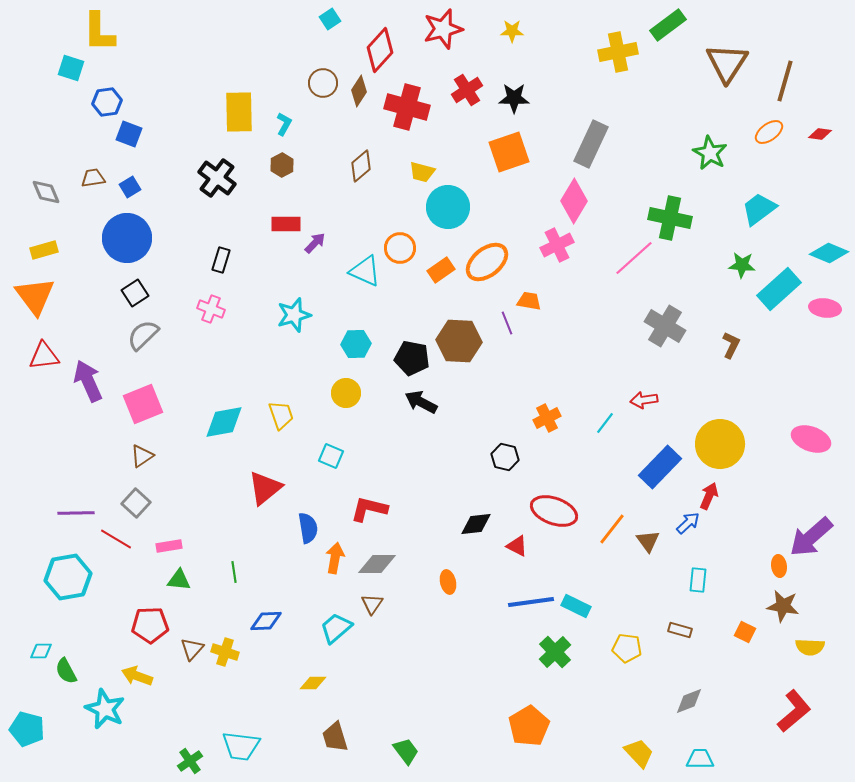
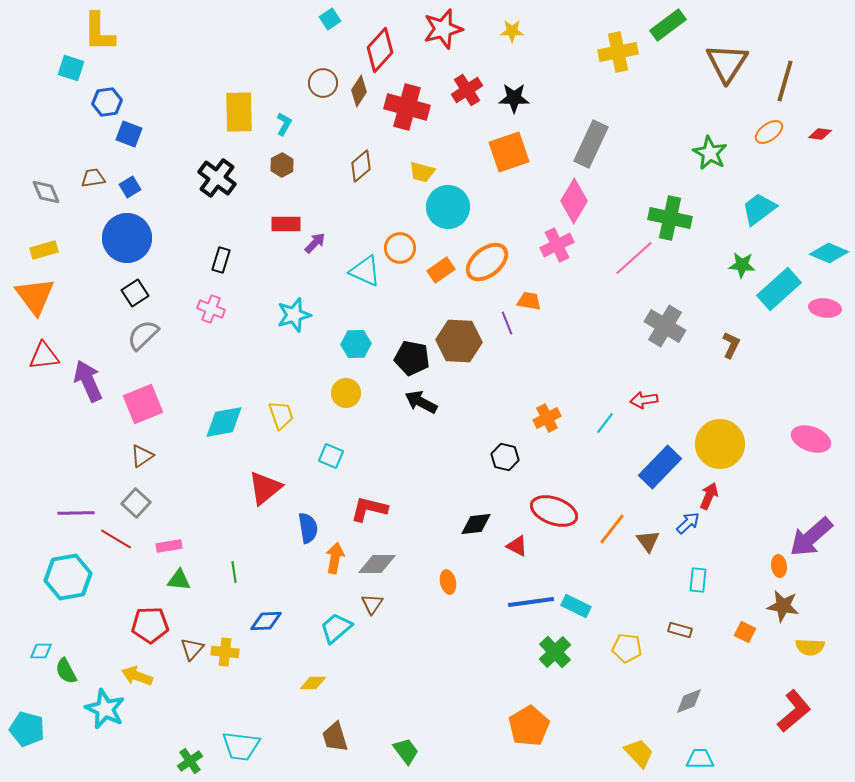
yellow cross at (225, 652): rotated 12 degrees counterclockwise
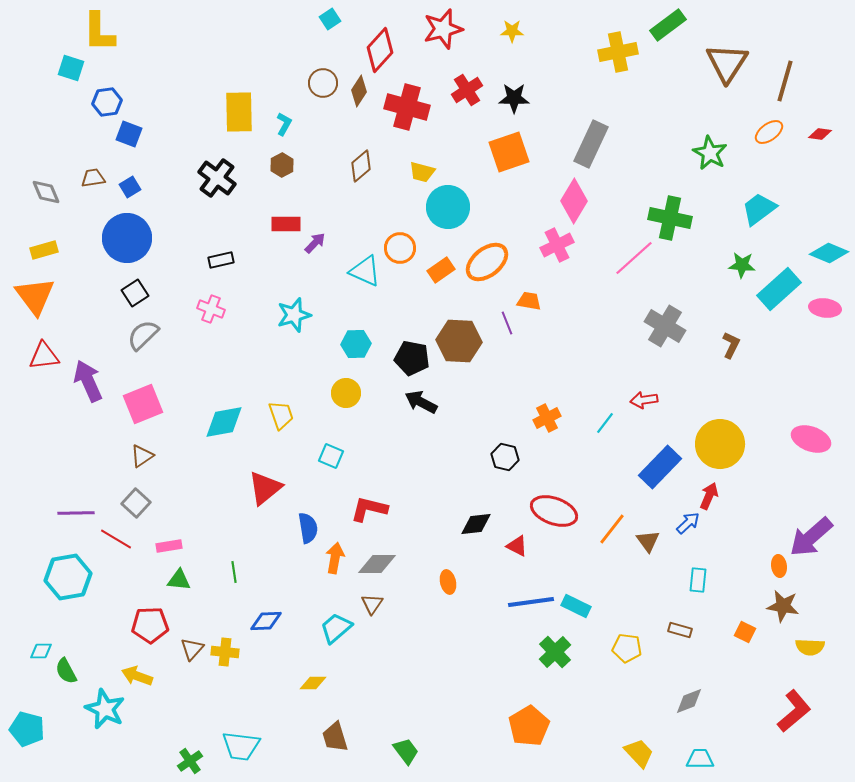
black rectangle at (221, 260): rotated 60 degrees clockwise
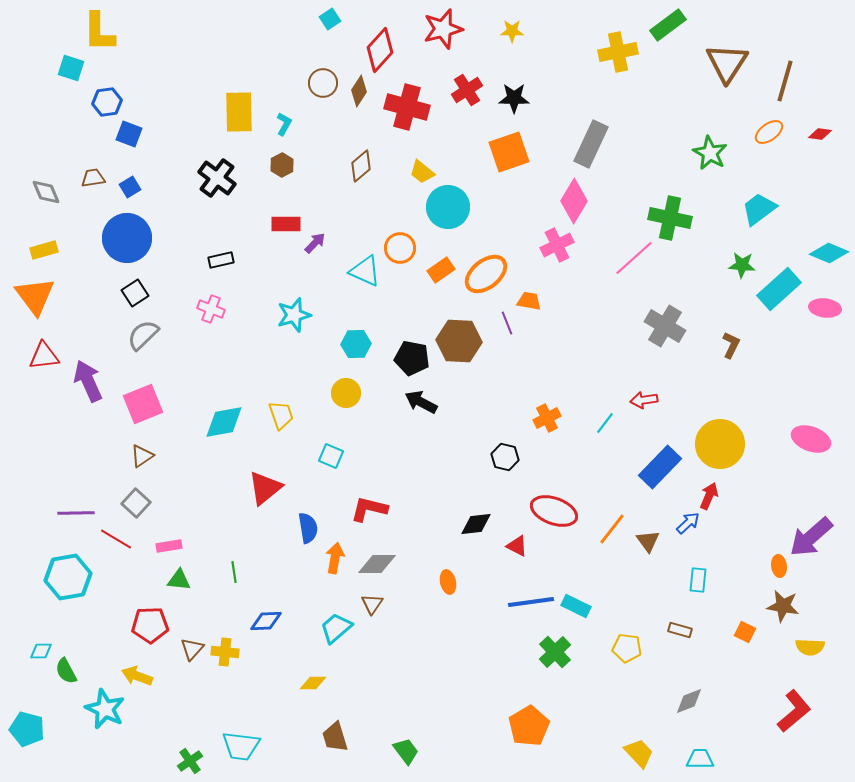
yellow trapezoid at (422, 172): rotated 24 degrees clockwise
orange ellipse at (487, 262): moved 1 px left, 12 px down
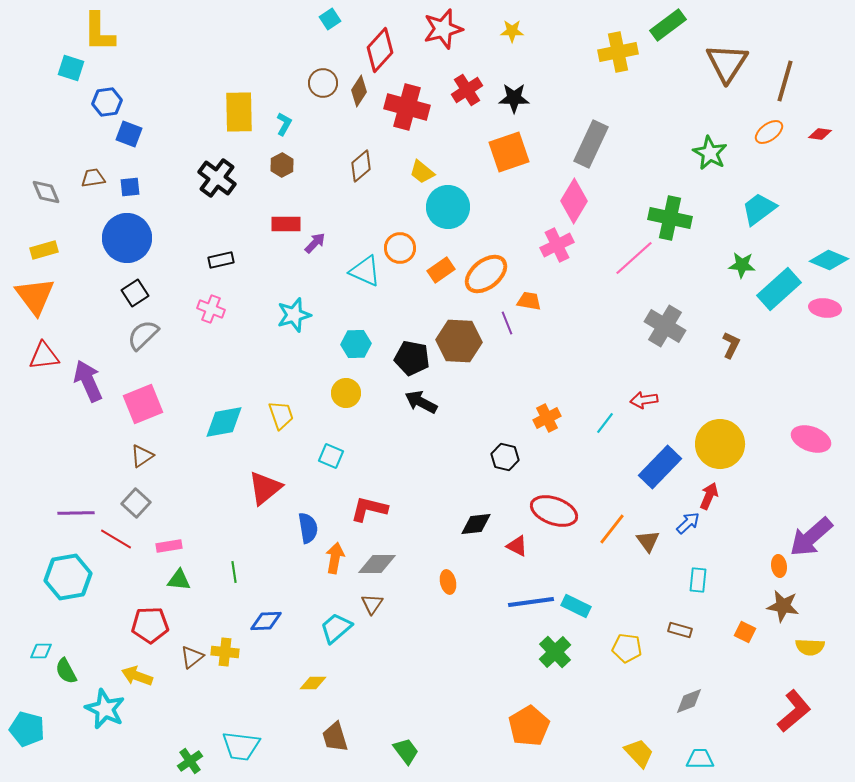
blue square at (130, 187): rotated 25 degrees clockwise
cyan diamond at (829, 253): moved 7 px down
brown triangle at (192, 649): moved 8 px down; rotated 10 degrees clockwise
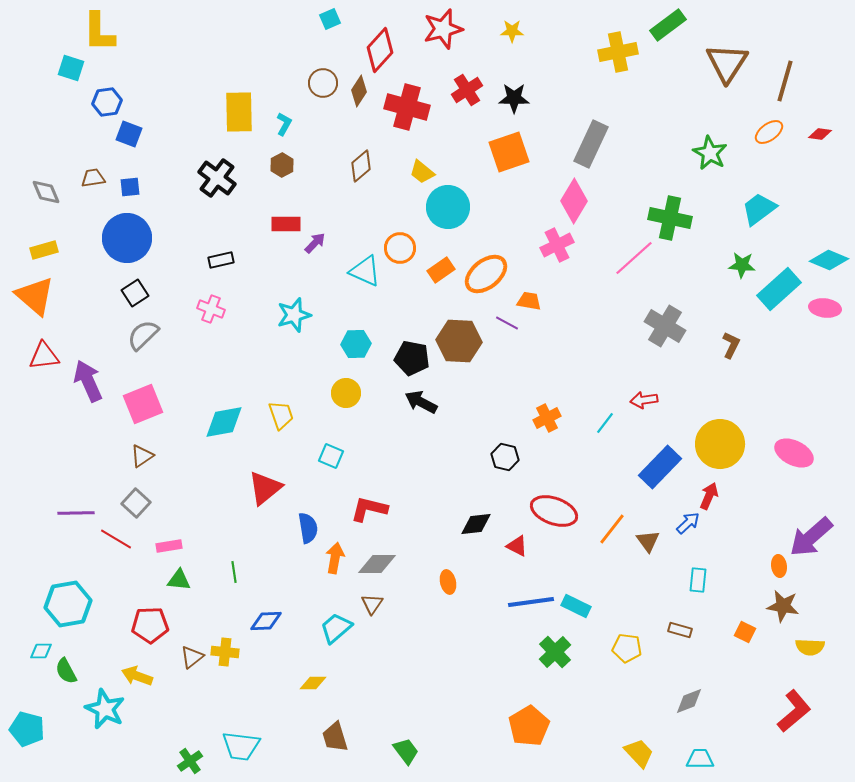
cyan square at (330, 19): rotated 10 degrees clockwise
orange triangle at (35, 296): rotated 12 degrees counterclockwise
purple line at (507, 323): rotated 40 degrees counterclockwise
pink ellipse at (811, 439): moved 17 px left, 14 px down; rotated 6 degrees clockwise
cyan hexagon at (68, 577): moved 27 px down
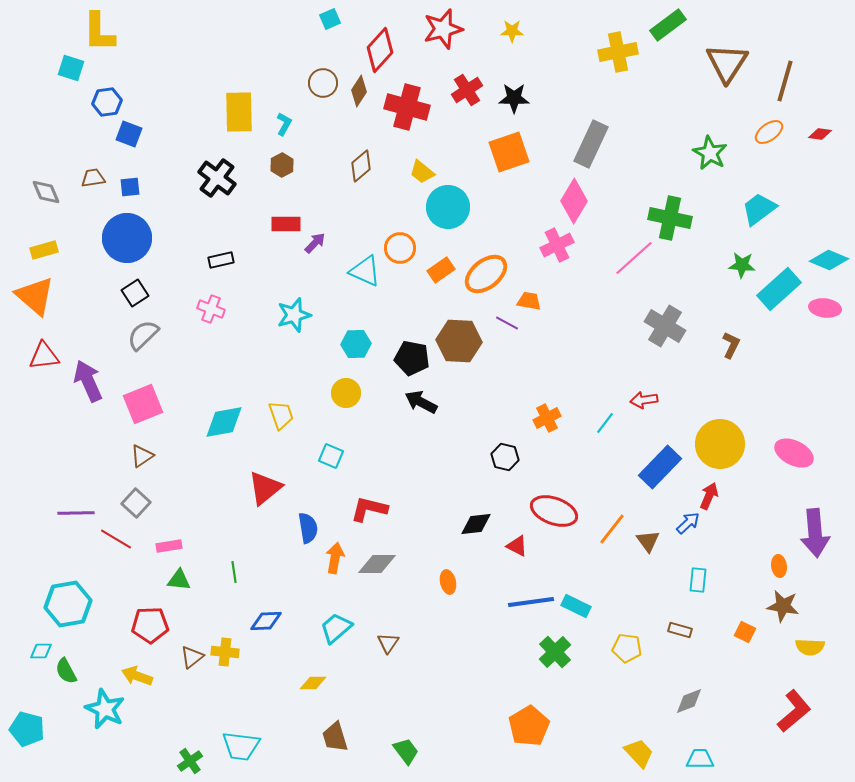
purple arrow at (811, 537): moved 4 px right, 4 px up; rotated 54 degrees counterclockwise
brown triangle at (372, 604): moved 16 px right, 39 px down
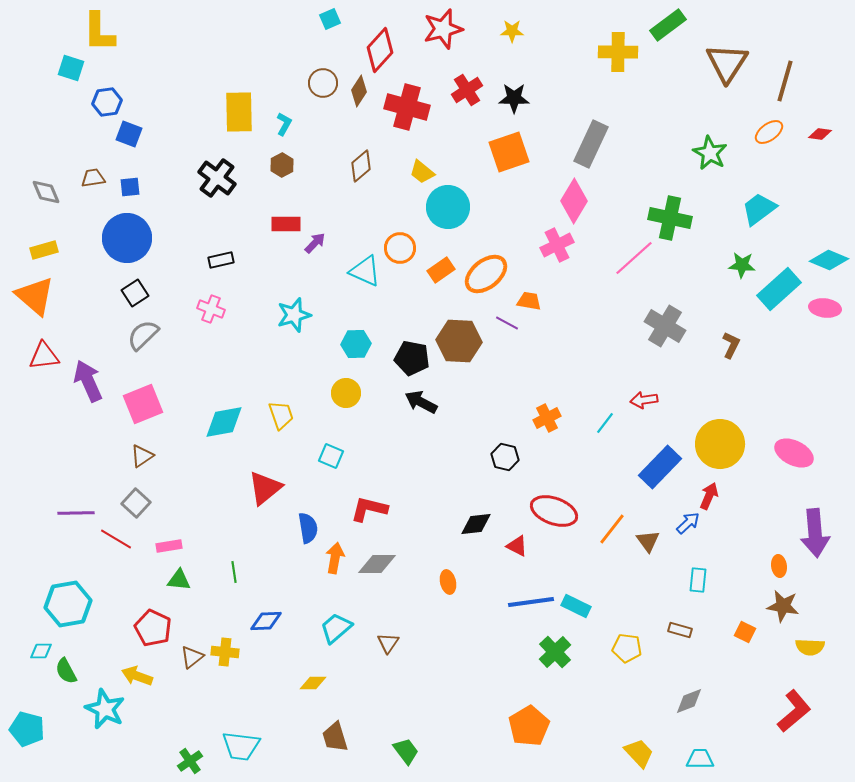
yellow cross at (618, 52): rotated 12 degrees clockwise
red pentagon at (150, 625): moved 3 px right, 3 px down; rotated 27 degrees clockwise
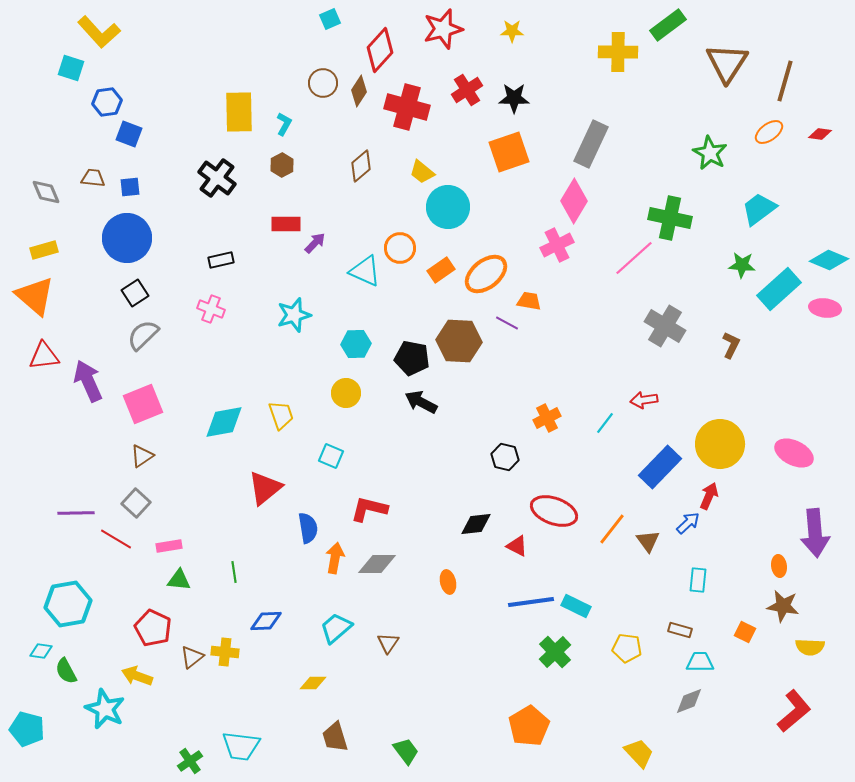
yellow L-shape at (99, 32): rotated 42 degrees counterclockwise
brown trapezoid at (93, 178): rotated 15 degrees clockwise
cyan diamond at (41, 651): rotated 10 degrees clockwise
cyan trapezoid at (700, 759): moved 97 px up
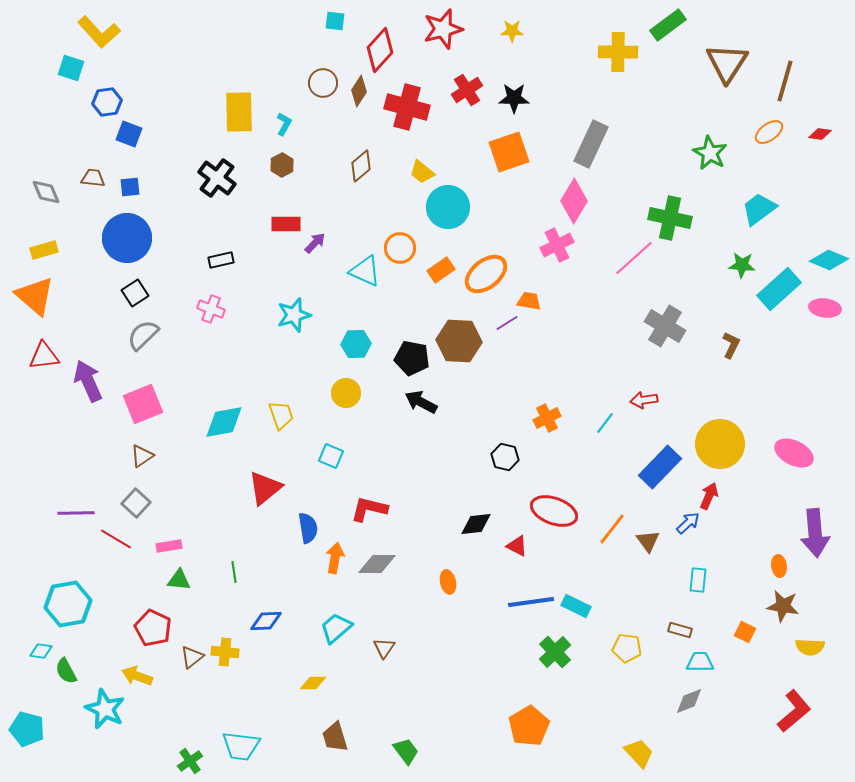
cyan square at (330, 19): moved 5 px right, 2 px down; rotated 30 degrees clockwise
purple line at (507, 323): rotated 60 degrees counterclockwise
brown triangle at (388, 643): moved 4 px left, 5 px down
